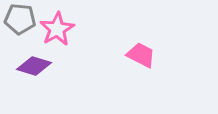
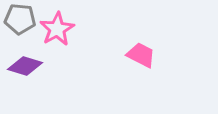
purple diamond: moved 9 px left
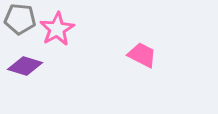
pink trapezoid: moved 1 px right
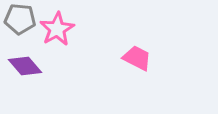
pink trapezoid: moved 5 px left, 3 px down
purple diamond: rotated 32 degrees clockwise
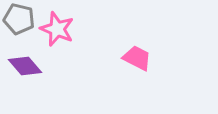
gray pentagon: moved 1 px left; rotated 8 degrees clockwise
pink star: rotated 20 degrees counterclockwise
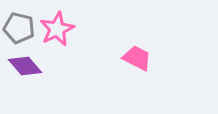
gray pentagon: moved 9 px down
pink star: rotated 24 degrees clockwise
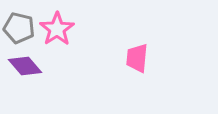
pink star: rotated 8 degrees counterclockwise
pink trapezoid: rotated 112 degrees counterclockwise
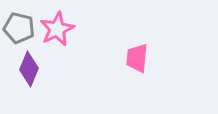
pink star: rotated 8 degrees clockwise
purple diamond: moved 4 px right, 3 px down; rotated 64 degrees clockwise
